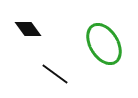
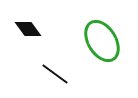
green ellipse: moved 2 px left, 3 px up
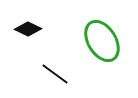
black diamond: rotated 28 degrees counterclockwise
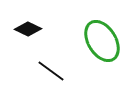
black line: moved 4 px left, 3 px up
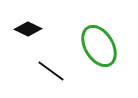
green ellipse: moved 3 px left, 5 px down
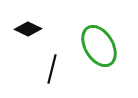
black line: moved 1 px right, 2 px up; rotated 68 degrees clockwise
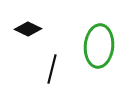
green ellipse: rotated 36 degrees clockwise
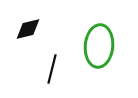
black diamond: rotated 40 degrees counterclockwise
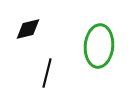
black line: moved 5 px left, 4 px down
